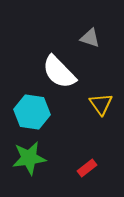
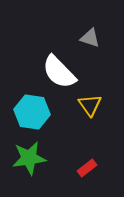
yellow triangle: moved 11 px left, 1 px down
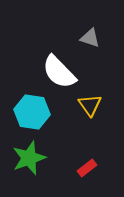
green star: rotated 12 degrees counterclockwise
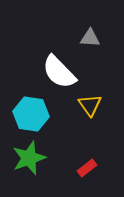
gray triangle: rotated 15 degrees counterclockwise
cyan hexagon: moved 1 px left, 2 px down
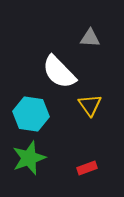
red rectangle: rotated 18 degrees clockwise
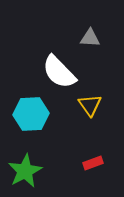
cyan hexagon: rotated 12 degrees counterclockwise
green star: moved 4 px left, 13 px down; rotated 8 degrees counterclockwise
red rectangle: moved 6 px right, 5 px up
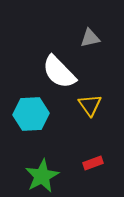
gray triangle: rotated 15 degrees counterclockwise
green star: moved 17 px right, 5 px down
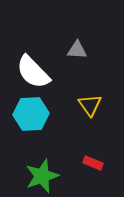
gray triangle: moved 13 px left, 12 px down; rotated 15 degrees clockwise
white semicircle: moved 26 px left
red rectangle: rotated 42 degrees clockwise
green star: rotated 8 degrees clockwise
